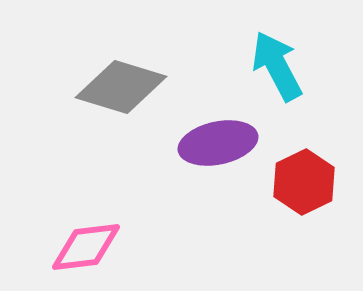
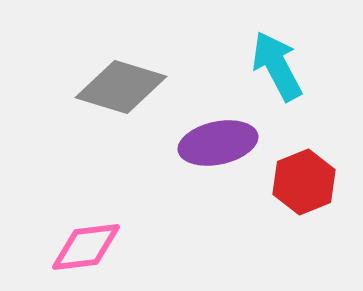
red hexagon: rotated 4 degrees clockwise
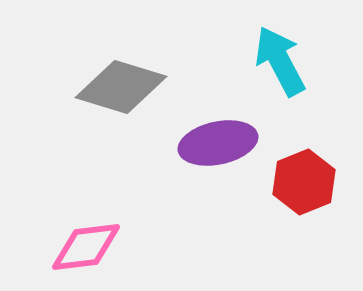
cyan arrow: moved 3 px right, 5 px up
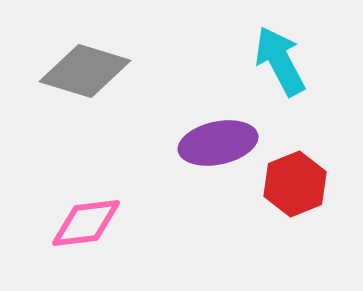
gray diamond: moved 36 px left, 16 px up
red hexagon: moved 9 px left, 2 px down
pink diamond: moved 24 px up
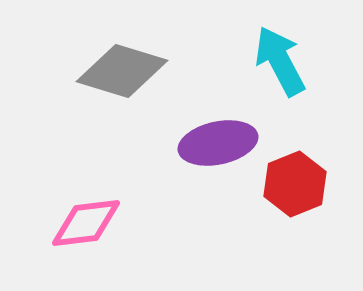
gray diamond: moved 37 px right
